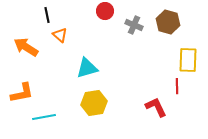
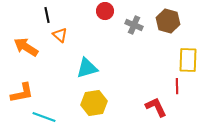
brown hexagon: moved 1 px up
cyan line: rotated 30 degrees clockwise
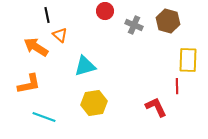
orange arrow: moved 10 px right
cyan triangle: moved 2 px left, 2 px up
orange L-shape: moved 7 px right, 9 px up
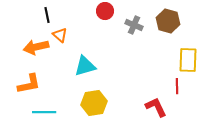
orange arrow: rotated 45 degrees counterclockwise
cyan line: moved 5 px up; rotated 20 degrees counterclockwise
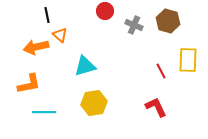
red line: moved 16 px left, 15 px up; rotated 28 degrees counterclockwise
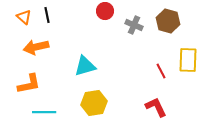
orange triangle: moved 36 px left, 18 px up
